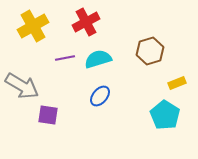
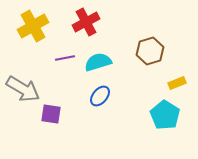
cyan semicircle: moved 3 px down
gray arrow: moved 1 px right, 3 px down
purple square: moved 3 px right, 1 px up
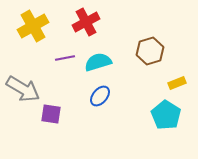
cyan pentagon: moved 1 px right
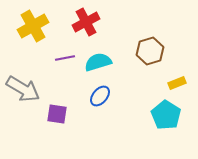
purple square: moved 6 px right
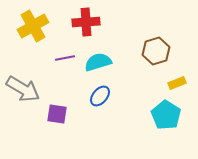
red cross: rotated 24 degrees clockwise
brown hexagon: moved 6 px right
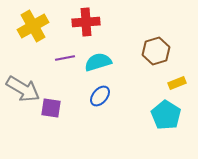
purple square: moved 6 px left, 6 px up
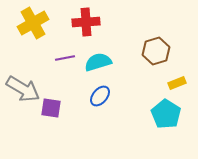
yellow cross: moved 3 px up
cyan pentagon: moved 1 px up
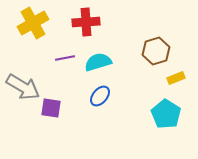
yellow rectangle: moved 1 px left, 5 px up
gray arrow: moved 2 px up
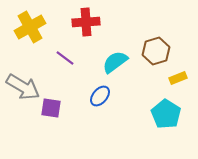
yellow cross: moved 3 px left, 4 px down
purple line: rotated 48 degrees clockwise
cyan semicircle: moved 17 px right; rotated 20 degrees counterclockwise
yellow rectangle: moved 2 px right
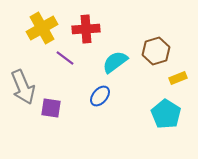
red cross: moved 7 px down
yellow cross: moved 12 px right, 1 px down
gray arrow: rotated 36 degrees clockwise
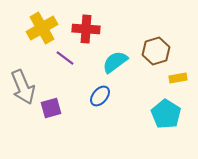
red cross: rotated 8 degrees clockwise
yellow rectangle: rotated 12 degrees clockwise
purple square: rotated 25 degrees counterclockwise
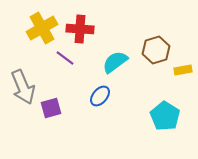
red cross: moved 6 px left
brown hexagon: moved 1 px up
yellow rectangle: moved 5 px right, 8 px up
cyan pentagon: moved 1 px left, 2 px down
